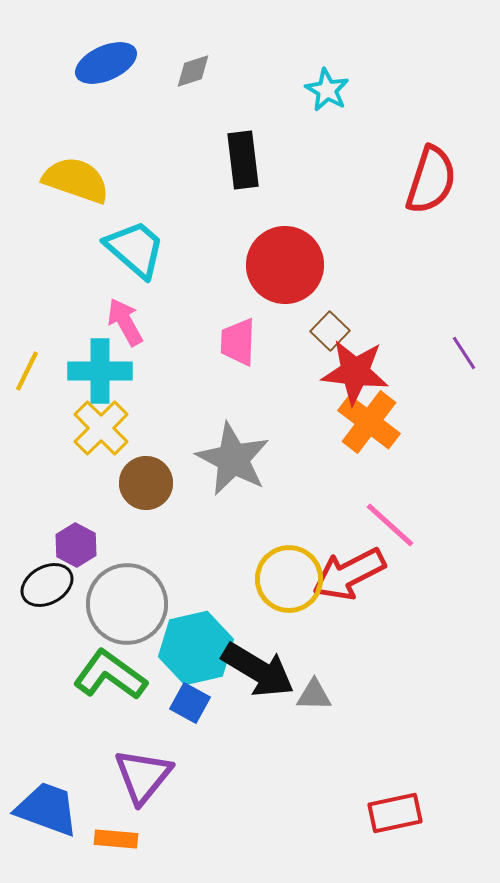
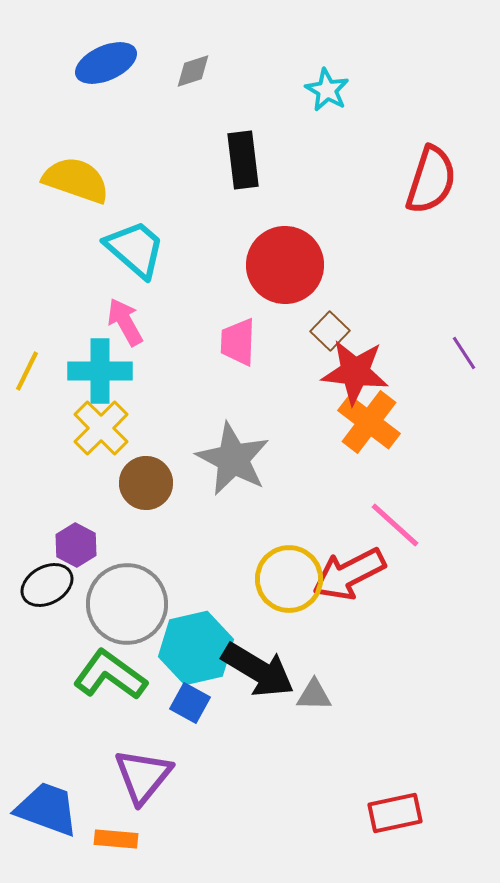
pink line: moved 5 px right
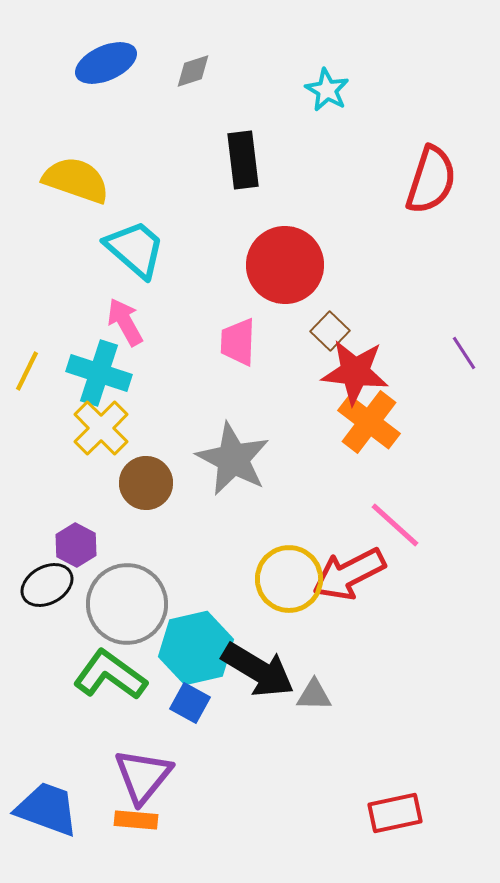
cyan cross: moved 1 px left, 2 px down; rotated 18 degrees clockwise
orange rectangle: moved 20 px right, 19 px up
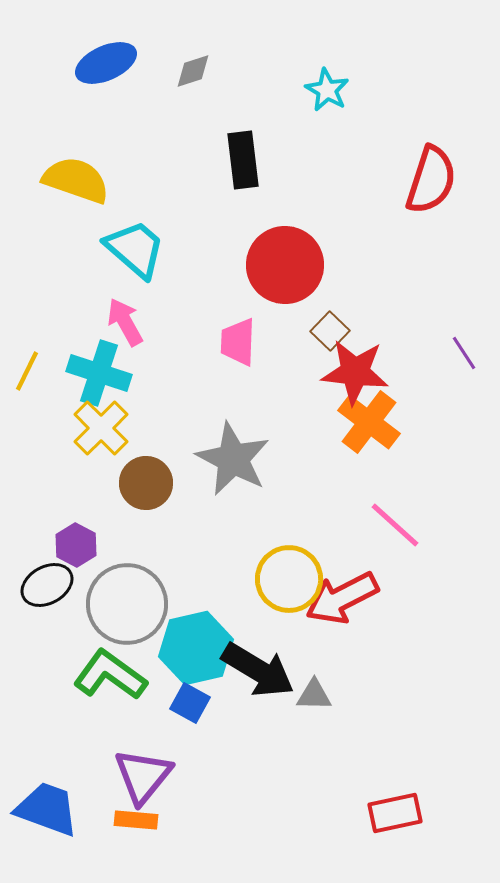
red arrow: moved 7 px left, 24 px down
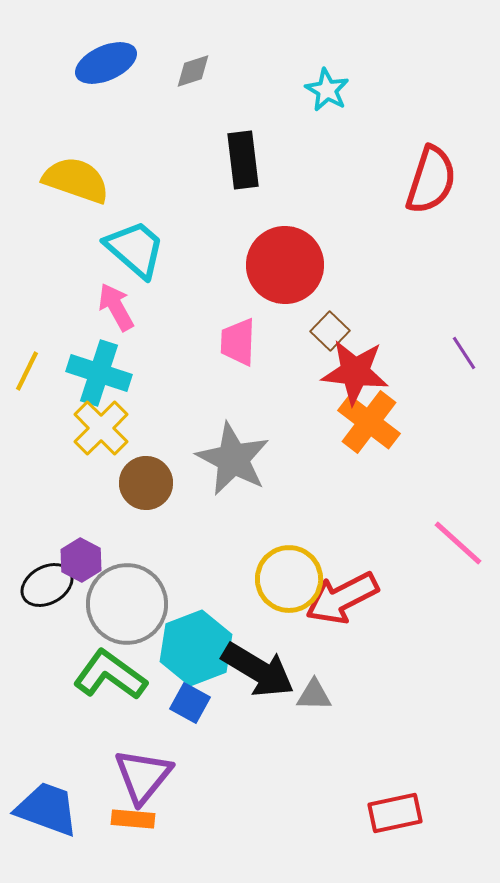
pink arrow: moved 9 px left, 15 px up
pink line: moved 63 px right, 18 px down
purple hexagon: moved 5 px right, 15 px down
cyan hexagon: rotated 8 degrees counterclockwise
orange rectangle: moved 3 px left, 1 px up
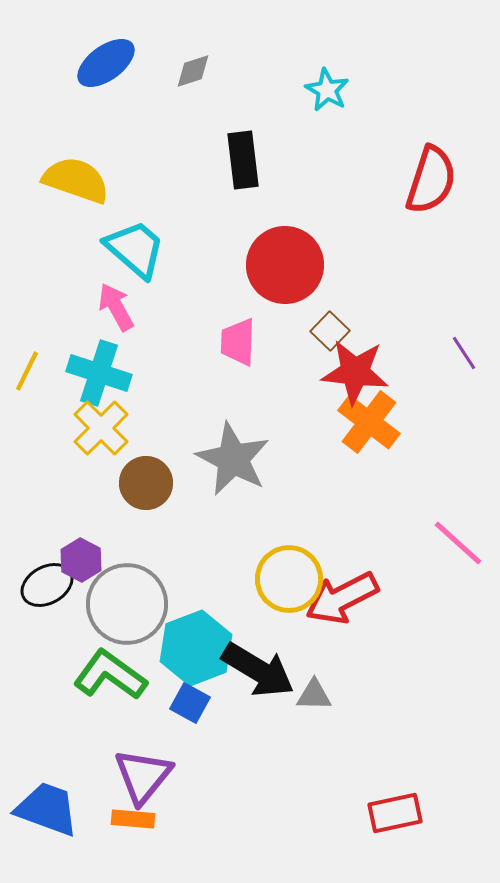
blue ellipse: rotated 12 degrees counterclockwise
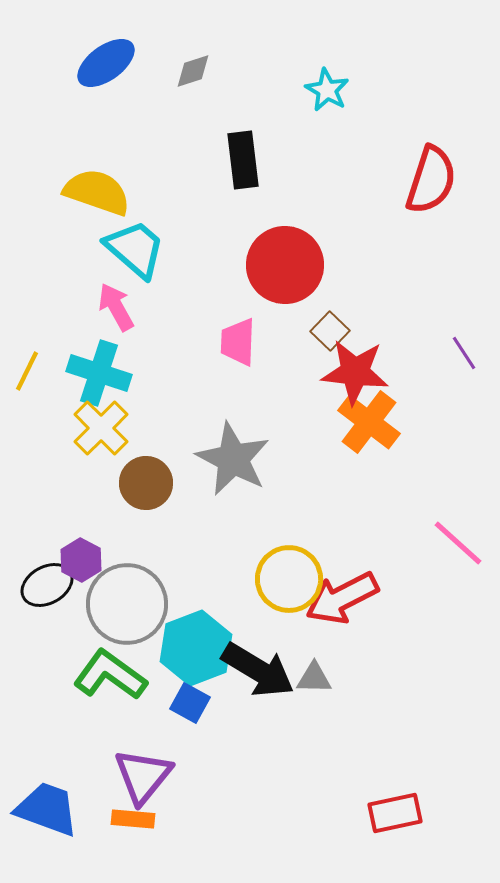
yellow semicircle: moved 21 px right, 12 px down
gray triangle: moved 17 px up
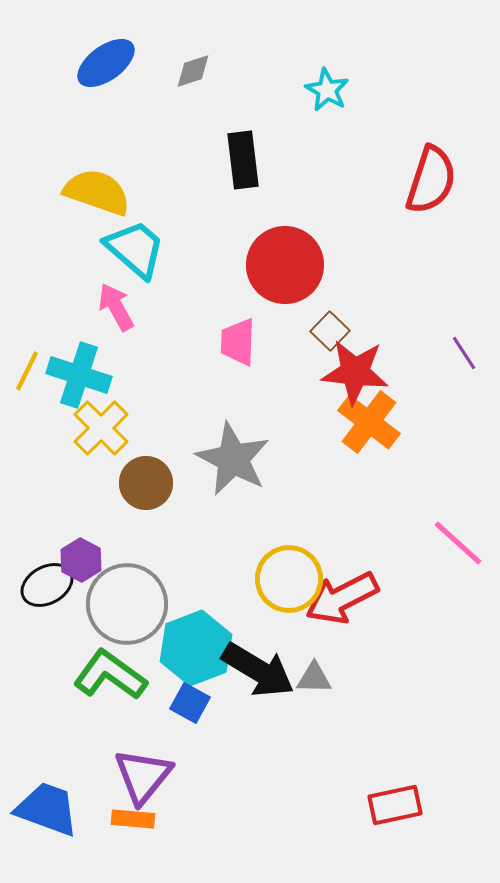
cyan cross: moved 20 px left, 2 px down
red rectangle: moved 8 px up
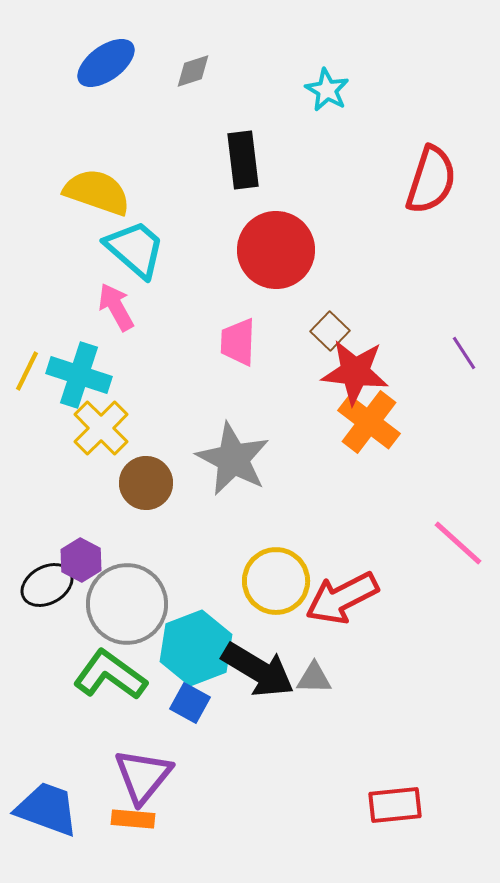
red circle: moved 9 px left, 15 px up
yellow circle: moved 13 px left, 2 px down
red rectangle: rotated 6 degrees clockwise
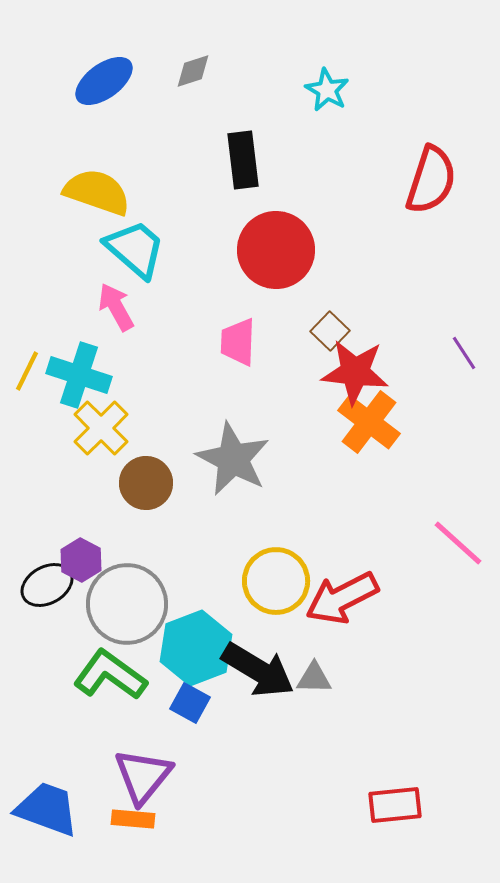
blue ellipse: moved 2 px left, 18 px down
